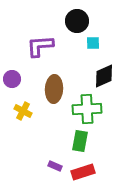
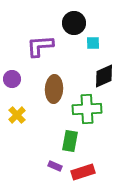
black circle: moved 3 px left, 2 px down
yellow cross: moved 6 px left, 4 px down; rotated 18 degrees clockwise
green rectangle: moved 10 px left
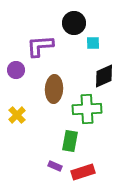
purple circle: moved 4 px right, 9 px up
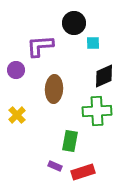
green cross: moved 10 px right, 2 px down
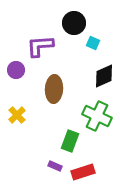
cyan square: rotated 24 degrees clockwise
green cross: moved 5 px down; rotated 28 degrees clockwise
green rectangle: rotated 10 degrees clockwise
